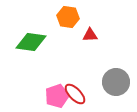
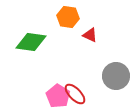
red triangle: rotated 28 degrees clockwise
gray circle: moved 6 px up
pink pentagon: moved 1 px right; rotated 20 degrees counterclockwise
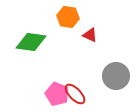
pink pentagon: moved 1 px left, 2 px up; rotated 10 degrees counterclockwise
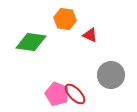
orange hexagon: moved 3 px left, 2 px down
gray circle: moved 5 px left, 1 px up
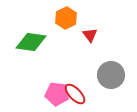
orange hexagon: moved 1 px right, 1 px up; rotated 25 degrees clockwise
red triangle: rotated 28 degrees clockwise
pink pentagon: rotated 15 degrees counterclockwise
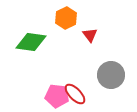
pink pentagon: moved 2 px down
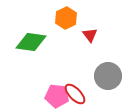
gray circle: moved 3 px left, 1 px down
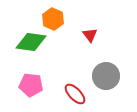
orange hexagon: moved 13 px left, 1 px down; rotated 10 degrees counterclockwise
gray circle: moved 2 px left
pink pentagon: moved 26 px left, 11 px up
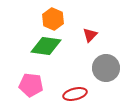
red triangle: rotated 21 degrees clockwise
green diamond: moved 15 px right, 4 px down
gray circle: moved 8 px up
red ellipse: rotated 60 degrees counterclockwise
